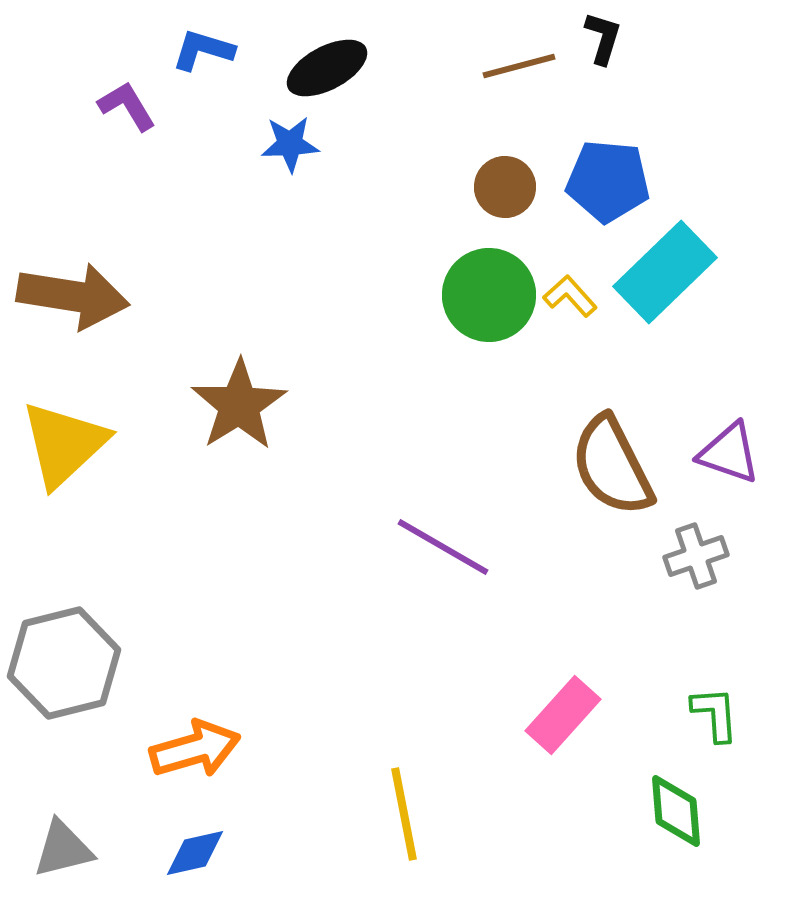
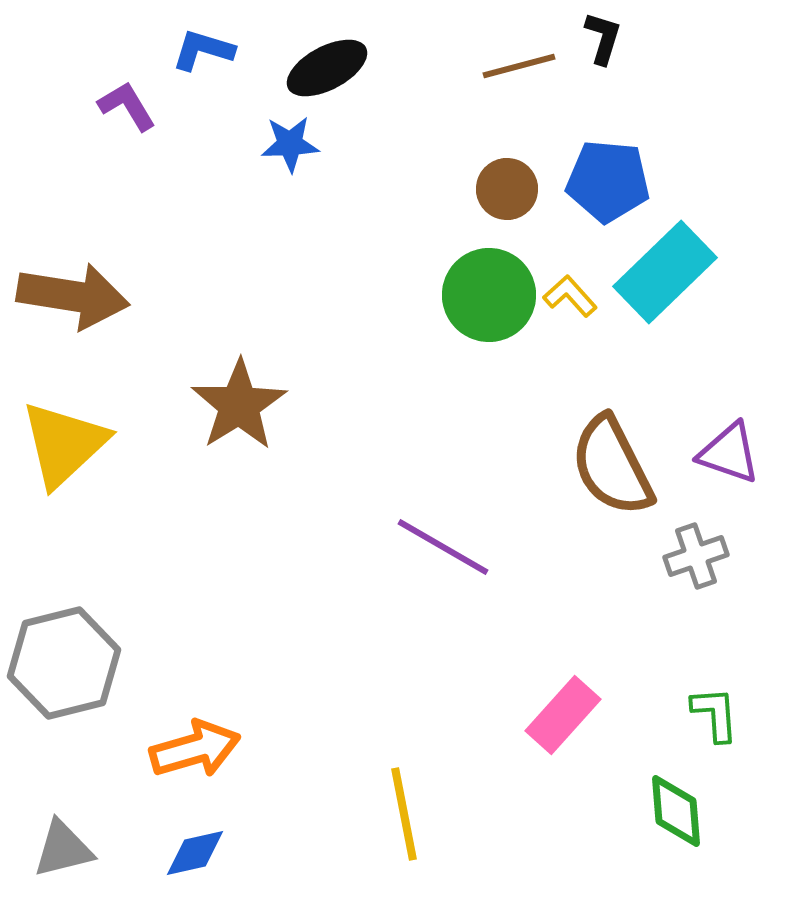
brown circle: moved 2 px right, 2 px down
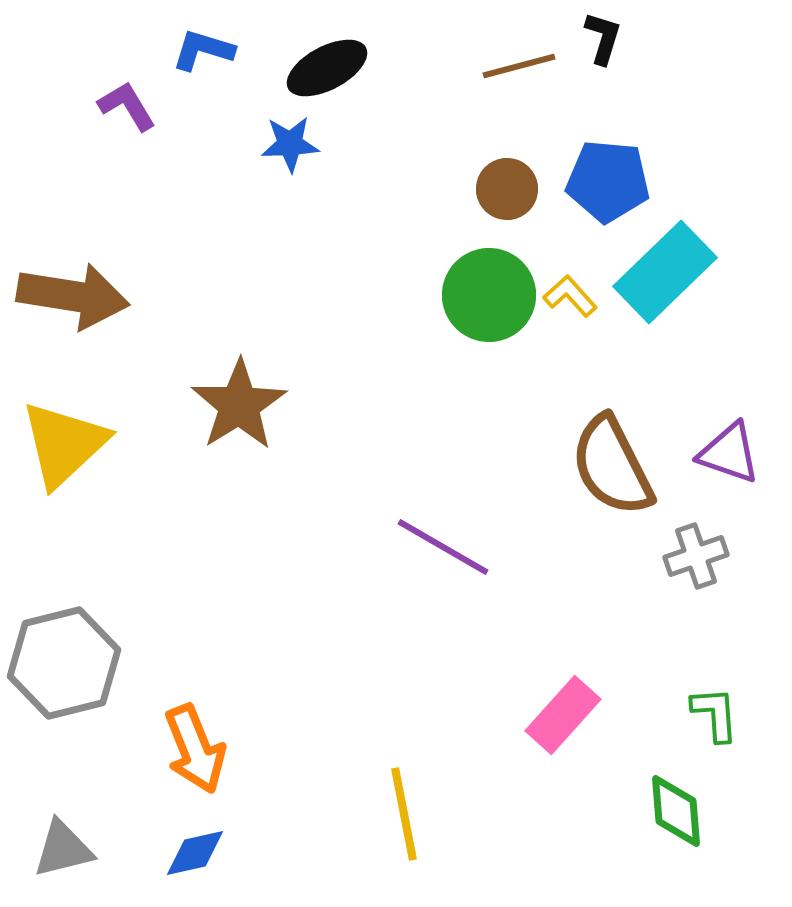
orange arrow: rotated 84 degrees clockwise
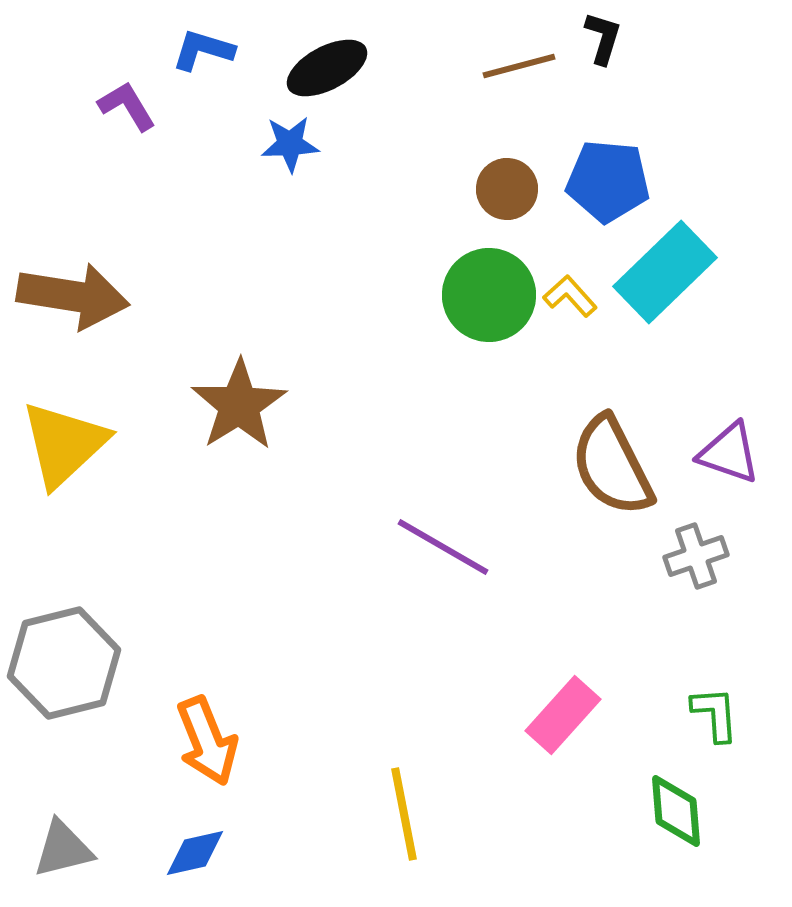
orange arrow: moved 12 px right, 8 px up
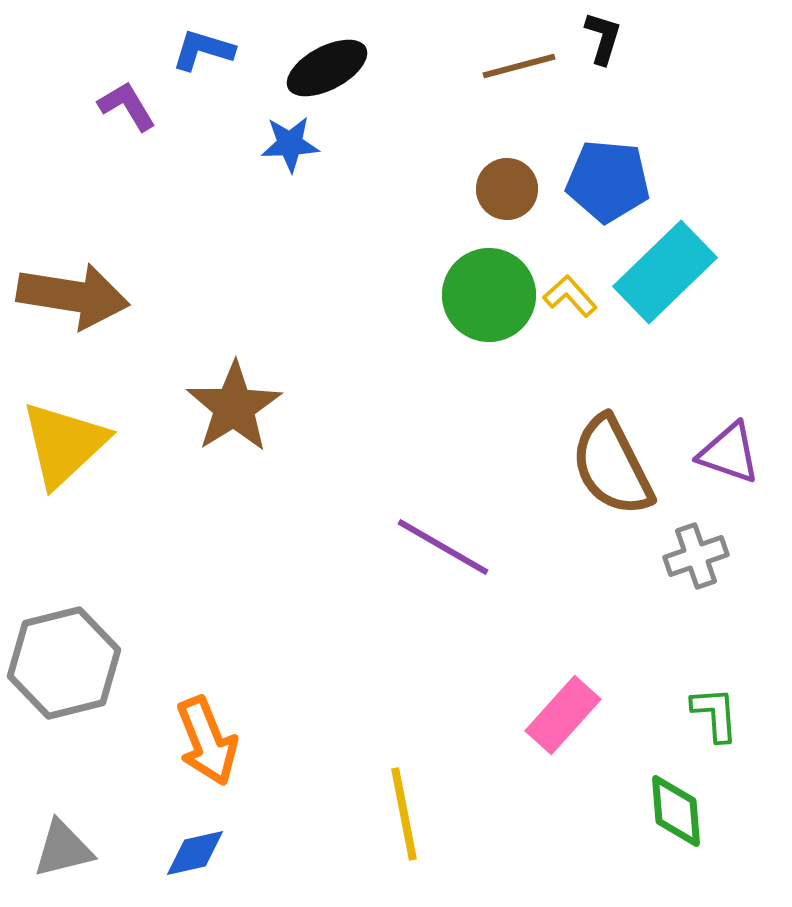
brown star: moved 5 px left, 2 px down
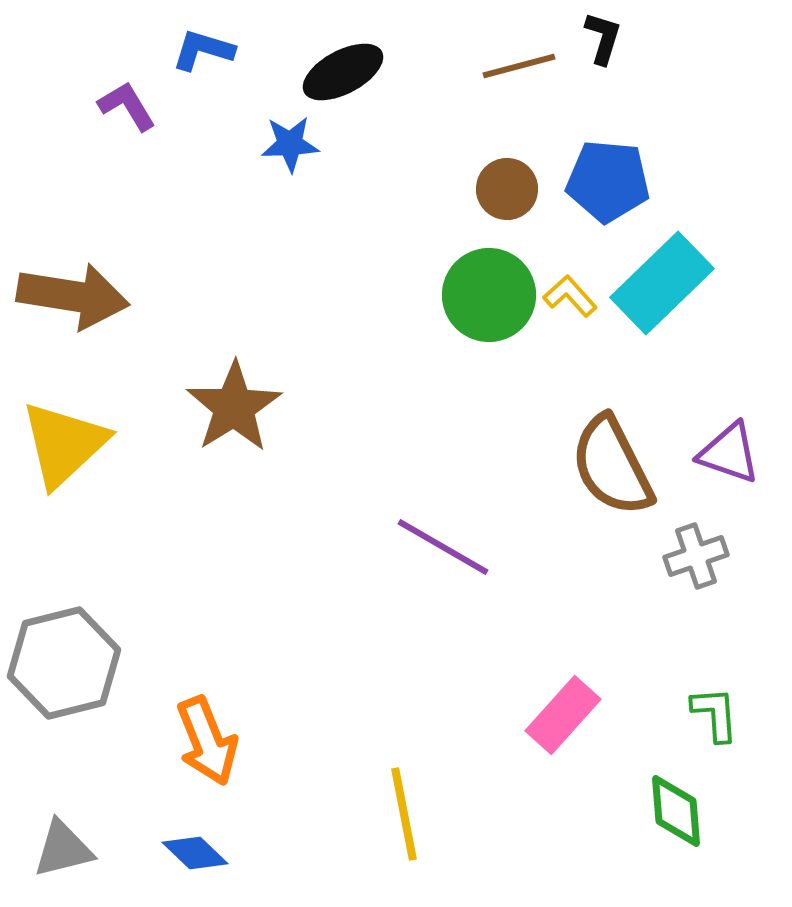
black ellipse: moved 16 px right, 4 px down
cyan rectangle: moved 3 px left, 11 px down
blue diamond: rotated 56 degrees clockwise
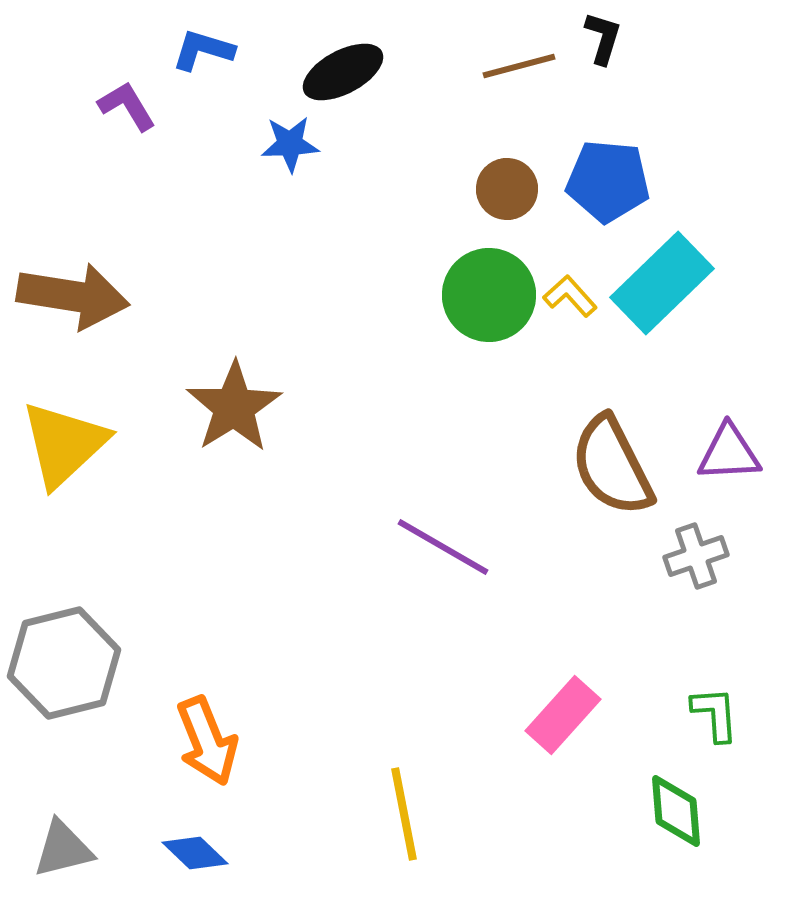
purple triangle: rotated 22 degrees counterclockwise
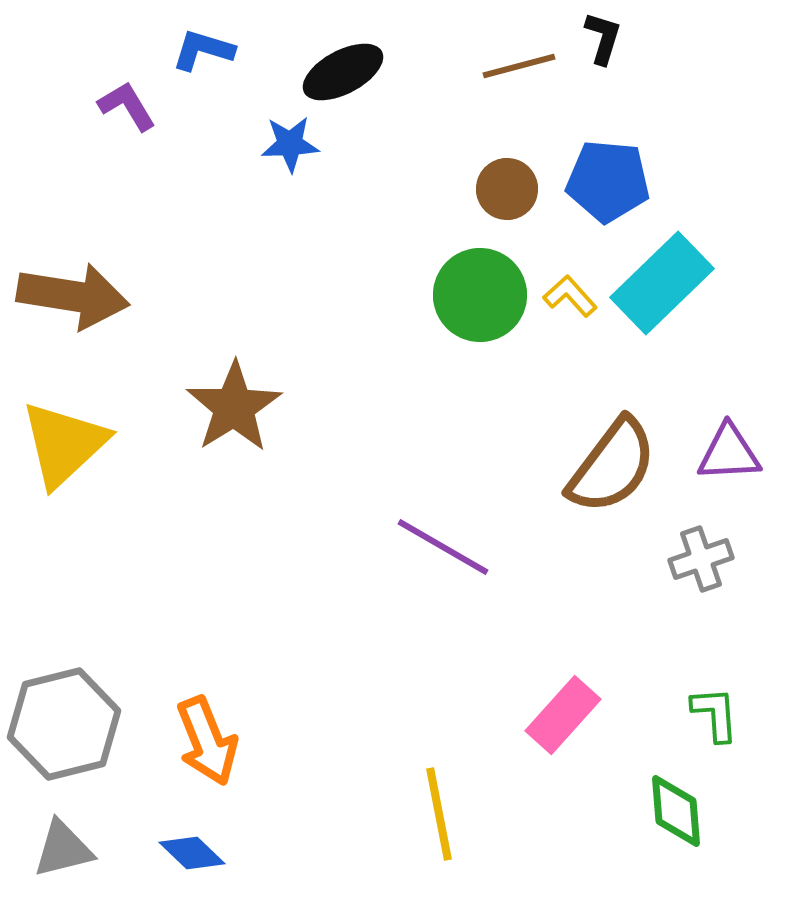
green circle: moved 9 px left
brown semicircle: rotated 116 degrees counterclockwise
gray cross: moved 5 px right, 3 px down
gray hexagon: moved 61 px down
yellow line: moved 35 px right
blue diamond: moved 3 px left
